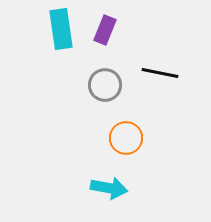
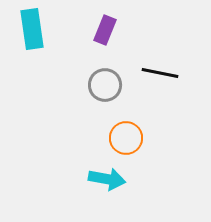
cyan rectangle: moved 29 px left
cyan arrow: moved 2 px left, 9 px up
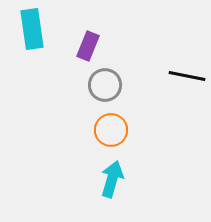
purple rectangle: moved 17 px left, 16 px down
black line: moved 27 px right, 3 px down
orange circle: moved 15 px left, 8 px up
cyan arrow: moved 5 px right; rotated 84 degrees counterclockwise
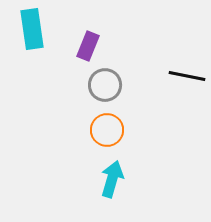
orange circle: moved 4 px left
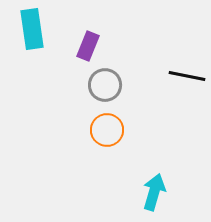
cyan arrow: moved 42 px right, 13 px down
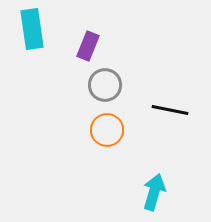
black line: moved 17 px left, 34 px down
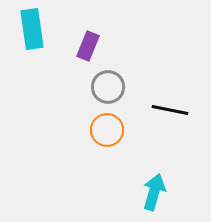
gray circle: moved 3 px right, 2 px down
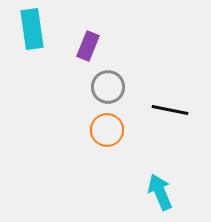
cyan arrow: moved 6 px right; rotated 39 degrees counterclockwise
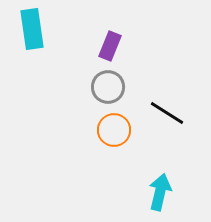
purple rectangle: moved 22 px right
black line: moved 3 px left, 3 px down; rotated 21 degrees clockwise
orange circle: moved 7 px right
cyan arrow: rotated 36 degrees clockwise
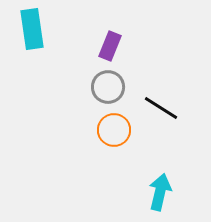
black line: moved 6 px left, 5 px up
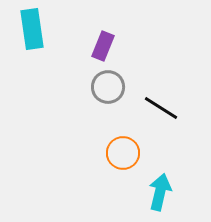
purple rectangle: moved 7 px left
orange circle: moved 9 px right, 23 px down
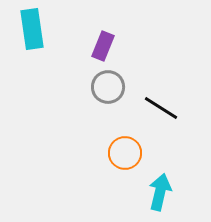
orange circle: moved 2 px right
